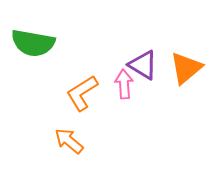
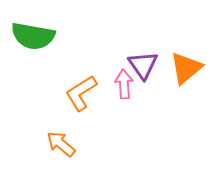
green semicircle: moved 7 px up
purple triangle: rotated 24 degrees clockwise
orange L-shape: moved 1 px left
orange arrow: moved 8 px left, 3 px down
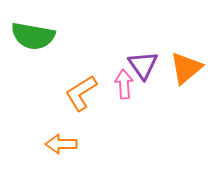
orange arrow: rotated 40 degrees counterclockwise
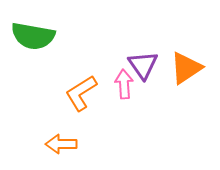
orange triangle: rotated 6 degrees clockwise
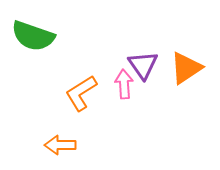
green semicircle: rotated 9 degrees clockwise
orange arrow: moved 1 px left, 1 px down
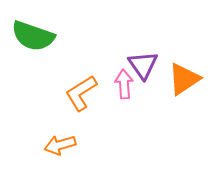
orange triangle: moved 2 px left, 11 px down
orange arrow: rotated 16 degrees counterclockwise
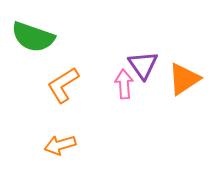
green semicircle: moved 1 px down
orange L-shape: moved 18 px left, 8 px up
